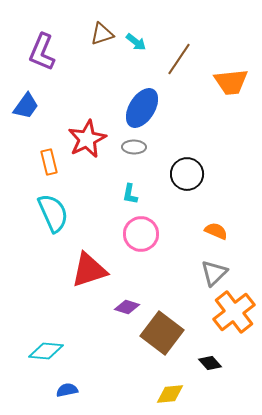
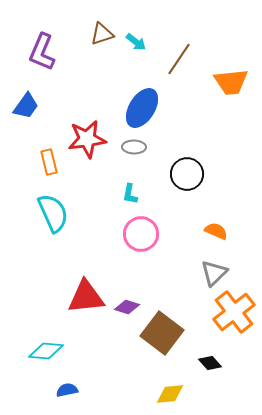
red star: rotated 18 degrees clockwise
red triangle: moved 3 px left, 27 px down; rotated 12 degrees clockwise
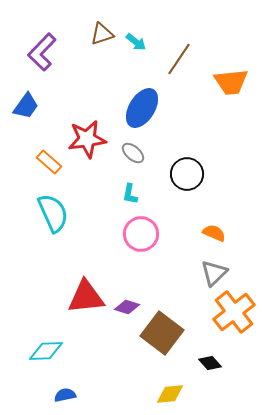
purple L-shape: rotated 21 degrees clockwise
gray ellipse: moved 1 px left, 6 px down; rotated 40 degrees clockwise
orange rectangle: rotated 35 degrees counterclockwise
orange semicircle: moved 2 px left, 2 px down
cyan diamond: rotated 8 degrees counterclockwise
blue semicircle: moved 2 px left, 5 px down
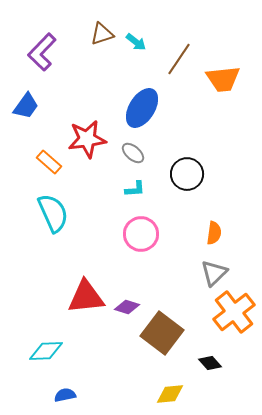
orange trapezoid: moved 8 px left, 3 px up
cyan L-shape: moved 5 px right, 5 px up; rotated 105 degrees counterclockwise
orange semicircle: rotated 75 degrees clockwise
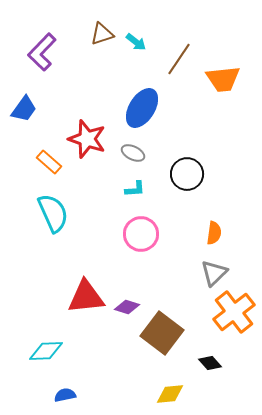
blue trapezoid: moved 2 px left, 3 px down
red star: rotated 27 degrees clockwise
gray ellipse: rotated 15 degrees counterclockwise
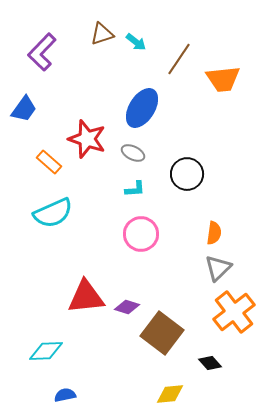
cyan semicircle: rotated 90 degrees clockwise
gray triangle: moved 4 px right, 5 px up
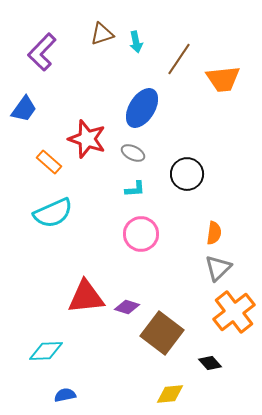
cyan arrow: rotated 40 degrees clockwise
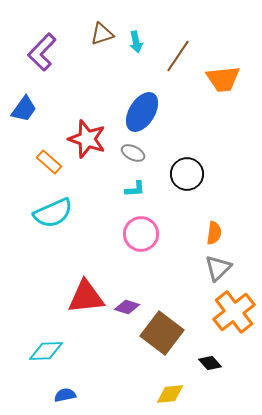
brown line: moved 1 px left, 3 px up
blue ellipse: moved 4 px down
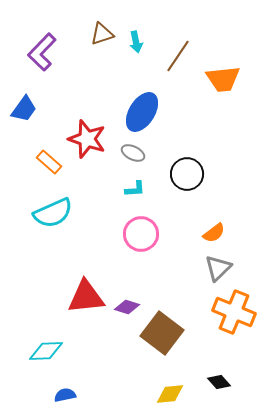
orange semicircle: rotated 45 degrees clockwise
orange cross: rotated 30 degrees counterclockwise
black diamond: moved 9 px right, 19 px down
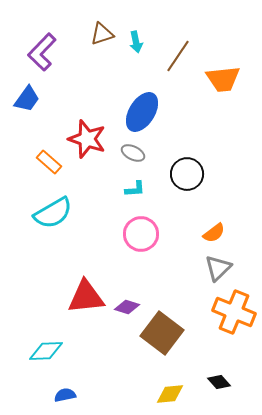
blue trapezoid: moved 3 px right, 10 px up
cyan semicircle: rotated 6 degrees counterclockwise
